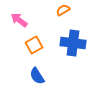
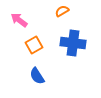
orange semicircle: moved 1 px left, 1 px down
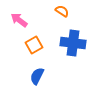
orange semicircle: rotated 64 degrees clockwise
blue semicircle: rotated 60 degrees clockwise
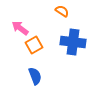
pink arrow: moved 1 px right, 8 px down
blue cross: moved 1 px up
blue semicircle: moved 2 px left; rotated 132 degrees clockwise
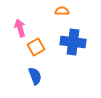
orange semicircle: rotated 32 degrees counterclockwise
pink arrow: rotated 36 degrees clockwise
orange square: moved 2 px right, 2 px down
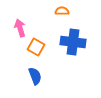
orange square: rotated 30 degrees counterclockwise
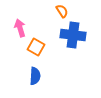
orange semicircle: rotated 56 degrees clockwise
blue cross: moved 7 px up
blue semicircle: rotated 24 degrees clockwise
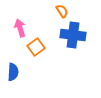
orange square: rotated 24 degrees clockwise
blue semicircle: moved 22 px left, 4 px up
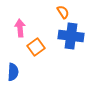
orange semicircle: moved 1 px right, 1 px down
pink arrow: rotated 12 degrees clockwise
blue cross: moved 2 px left, 1 px down
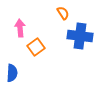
orange semicircle: moved 1 px down
blue cross: moved 9 px right
blue semicircle: moved 1 px left, 1 px down
